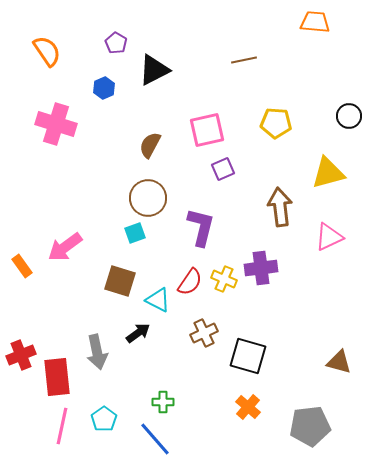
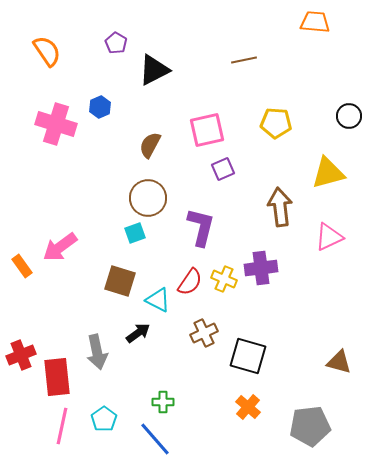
blue hexagon: moved 4 px left, 19 px down
pink arrow: moved 5 px left
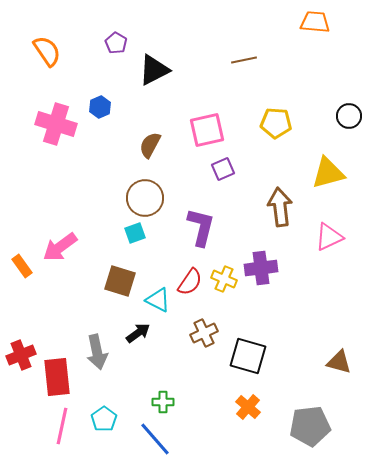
brown circle: moved 3 px left
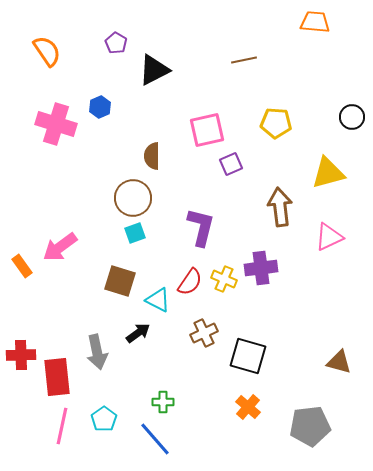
black circle: moved 3 px right, 1 px down
brown semicircle: moved 2 px right, 11 px down; rotated 28 degrees counterclockwise
purple square: moved 8 px right, 5 px up
brown circle: moved 12 px left
red cross: rotated 20 degrees clockwise
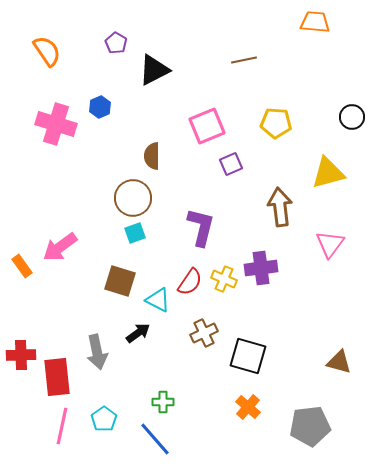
pink square: moved 4 px up; rotated 9 degrees counterclockwise
pink triangle: moved 1 px right, 7 px down; rotated 28 degrees counterclockwise
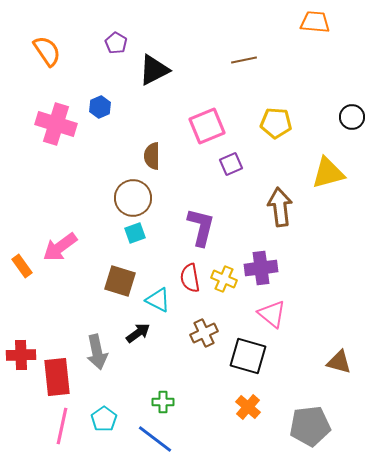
pink triangle: moved 58 px left, 70 px down; rotated 28 degrees counterclockwise
red semicircle: moved 4 px up; rotated 136 degrees clockwise
blue line: rotated 12 degrees counterclockwise
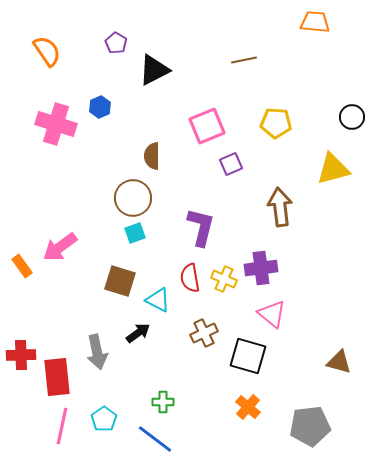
yellow triangle: moved 5 px right, 4 px up
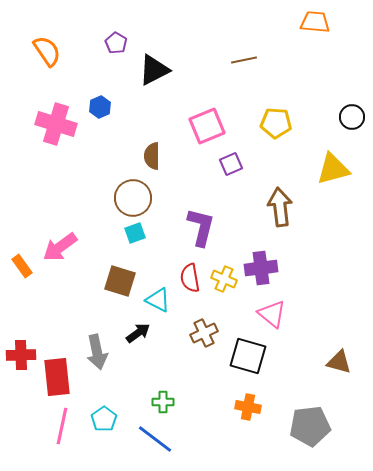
orange cross: rotated 30 degrees counterclockwise
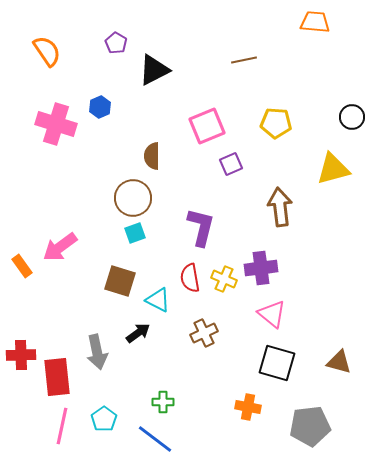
black square: moved 29 px right, 7 px down
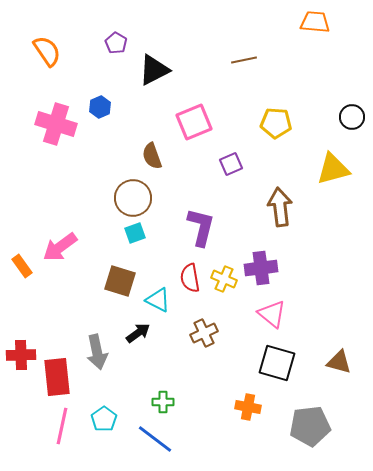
pink square: moved 13 px left, 4 px up
brown semicircle: rotated 20 degrees counterclockwise
